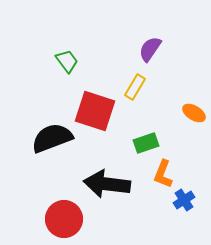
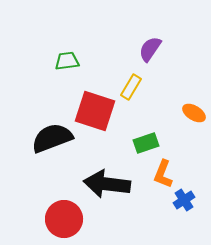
green trapezoid: rotated 60 degrees counterclockwise
yellow rectangle: moved 4 px left
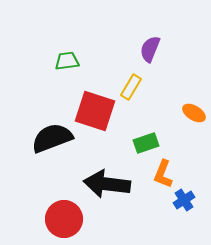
purple semicircle: rotated 12 degrees counterclockwise
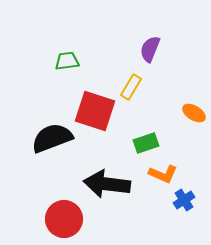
orange L-shape: rotated 88 degrees counterclockwise
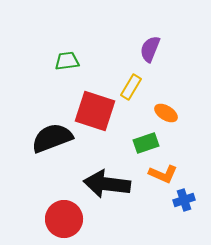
orange ellipse: moved 28 px left
blue cross: rotated 15 degrees clockwise
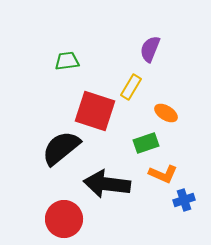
black semicircle: moved 9 px right, 10 px down; rotated 18 degrees counterclockwise
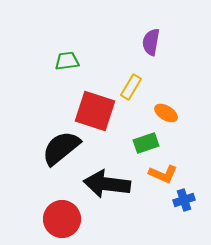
purple semicircle: moved 1 px right, 7 px up; rotated 12 degrees counterclockwise
red circle: moved 2 px left
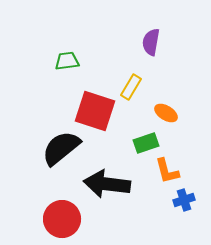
orange L-shape: moved 4 px right, 3 px up; rotated 52 degrees clockwise
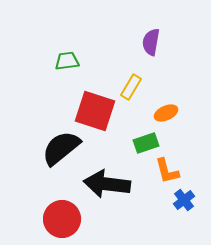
orange ellipse: rotated 55 degrees counterclockwise
blue cross: rotated 20 degrees counterclockwise
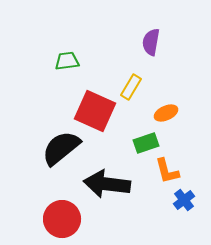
red square: rotated 6 degrees clockwise
